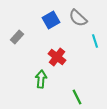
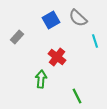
green line: moved 1 px up
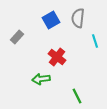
gray semicircle: rotated 54 degrees clockwise
green arrow: rotated 102 degrees counterclockwise
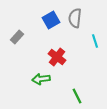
gray semicircle: moved 3 px left
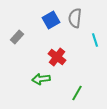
cyan line: moved 1 px up
green line: moved 3 px up; rotated 56 degrees clockwise
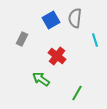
gray rectangle: moved 5 px right, 2 px down; rotated 16 degrees counterclockwise
red cross: moved 1 px up
green arrow: rotated 42 degrees clockwise
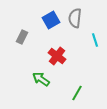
gray rectangle: moved 2 px up
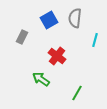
blue square: moved 2 px left
cyan line: rotated 32 degrees clockwise
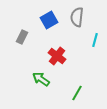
gray semicircle: moved 2 px right, 1 px up
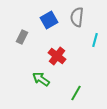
green line: moved 1 px left
